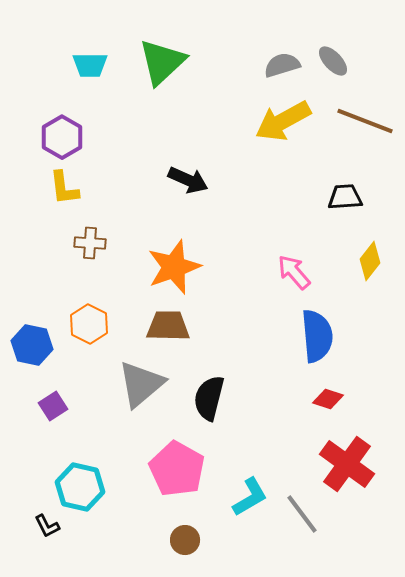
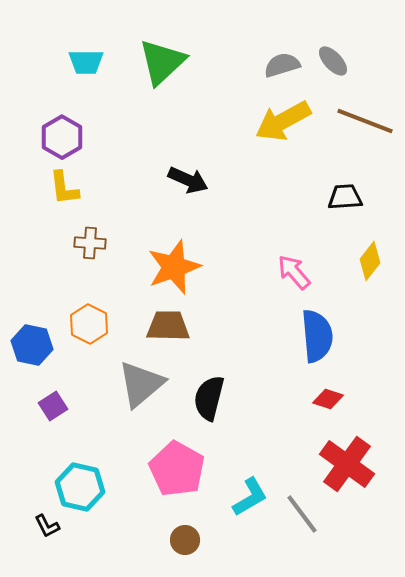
cyan trapezoid: moved 4 px left, 3 px up
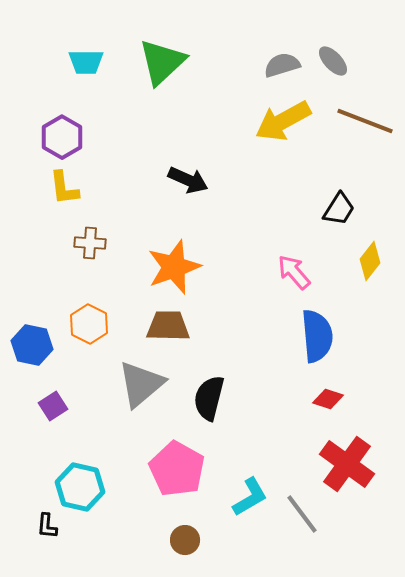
black trapezoid: moved 6 px left, 12 px down; rotated 126 degrees clockwise
black L-shape: rotated 32 degrees clockwise
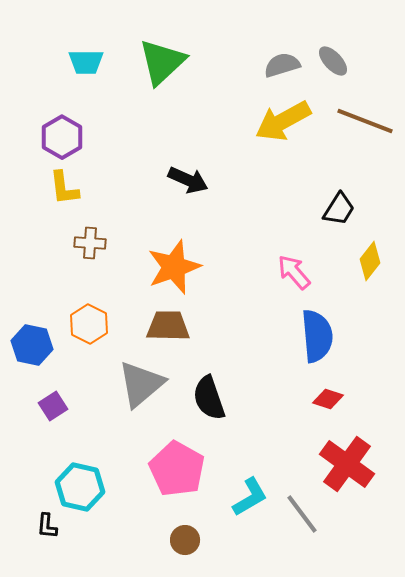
black semicircle: rotated 33 degrees counterclockwise
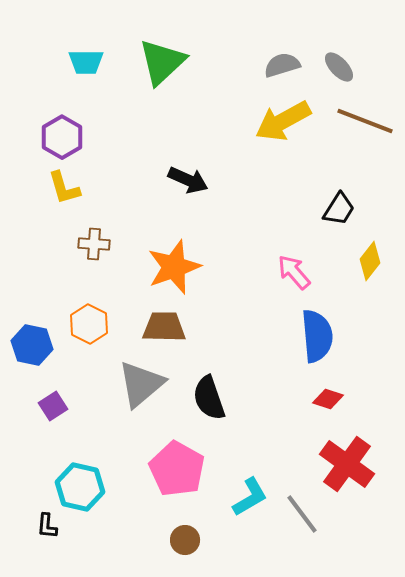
gray ellipse: moved 6 px right, 6 px down
yellow L-shape: rotated 9 degrees counterclockwise
brown cross: moved 4 px right, 1 px down
brown trapezoid: moved 4 px left, 1 px down
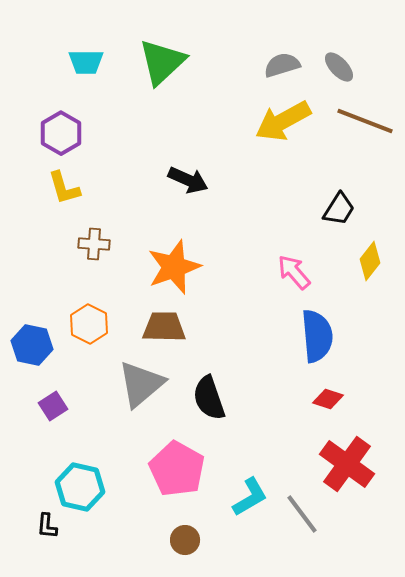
purple hexagon: moved 1 px left, 4 px up
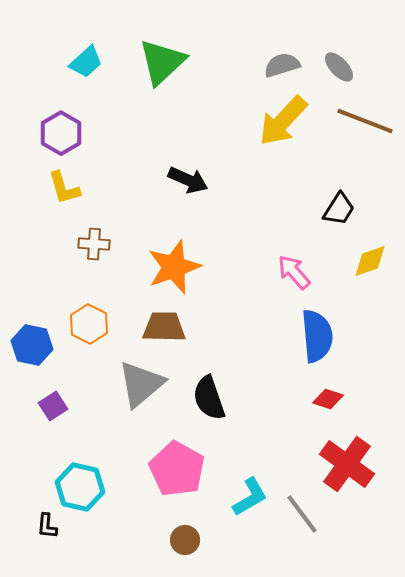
cyan trapezoid: rotated 42 degrees counterclockwise
yellow arrow: rotated 18 degrees counterclockwise
yellow diamond: rotated 33 degrees clockwise
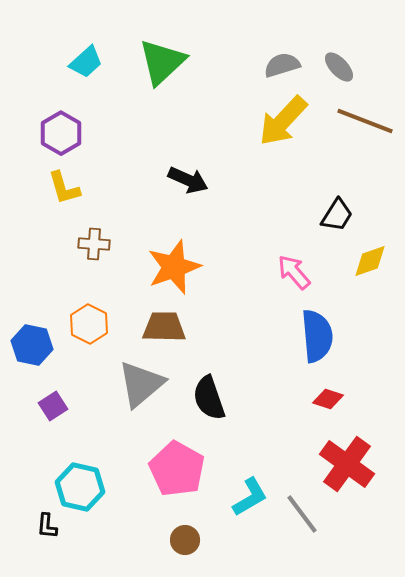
black trapezoid: moved 2 px left, 6 px down
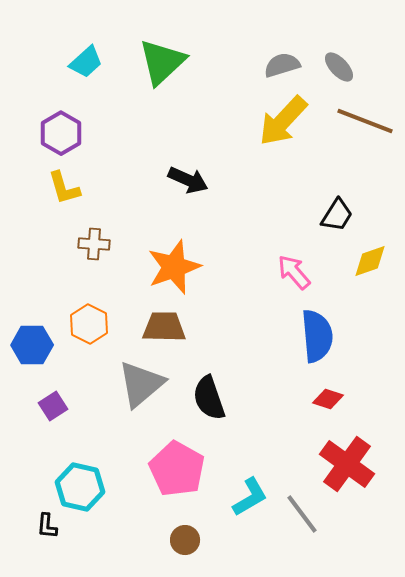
blue hexagon: rotated 12 degrees counterclockwise
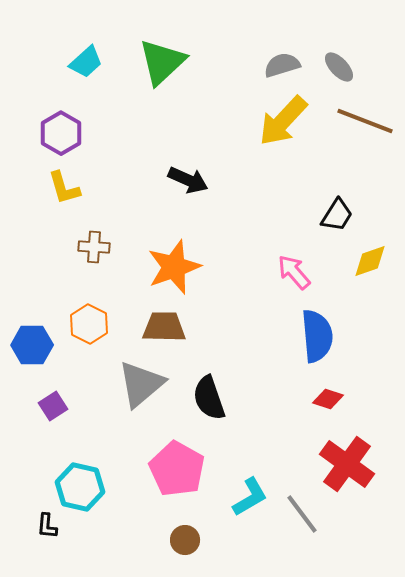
brown cross: moved 3 px down
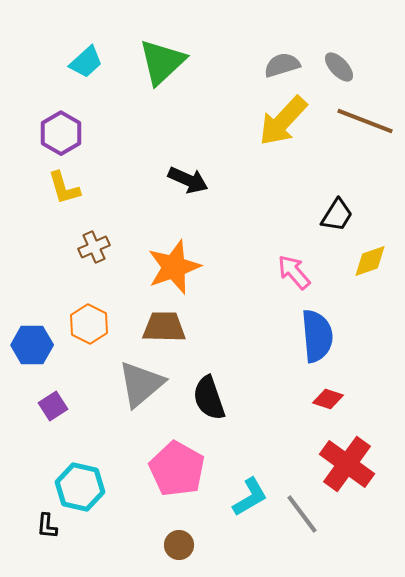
brown cross: rotated 28 degrees counterclockwise
brown circle: moved 6 px left, 5 px down
